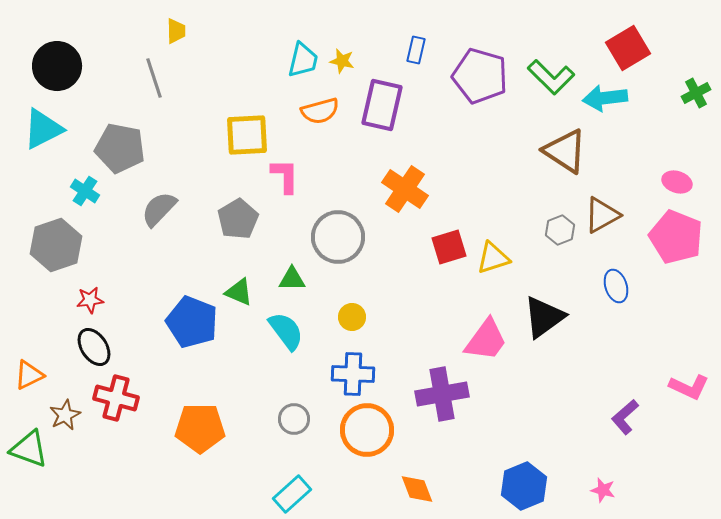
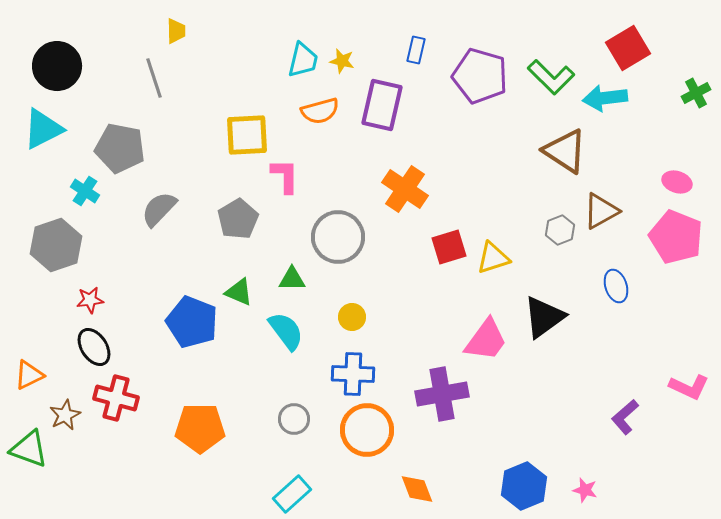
brown triangle at (602, 215): moved 1 px left, 4 px up
pink star at (603, 490): moved 18 px left
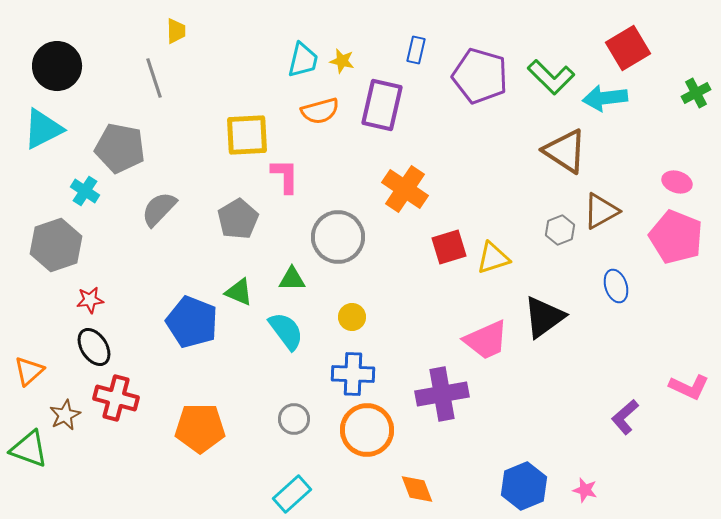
pink trapezoid at (486, 340): rotated 30 degrees clockwise
orange triangle at (29, 375): moved 4 px up; rotated 16 degrees counterclockwise
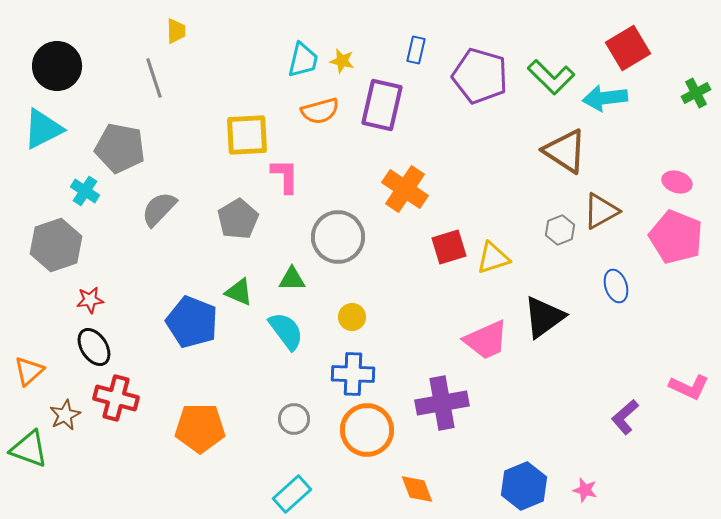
purple cross at (442, 394): moved 9 px down
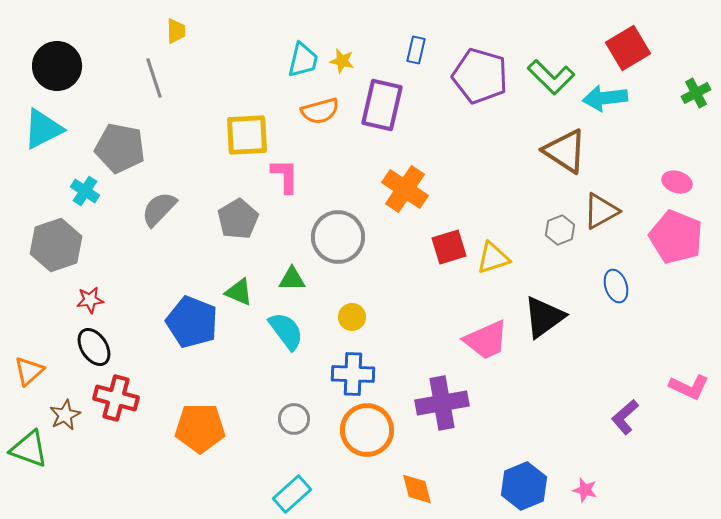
orange diamond at (417, 489): rotated 6 degrees clockwise
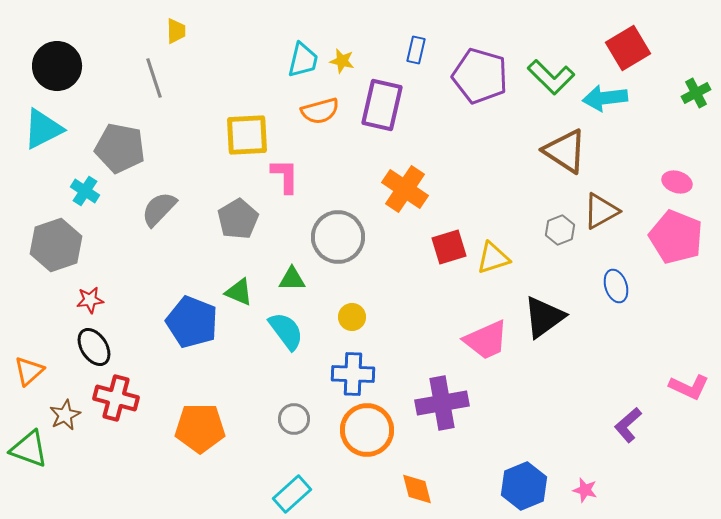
purple L-shape at (625, 417): moved 3 px right, 8 px down
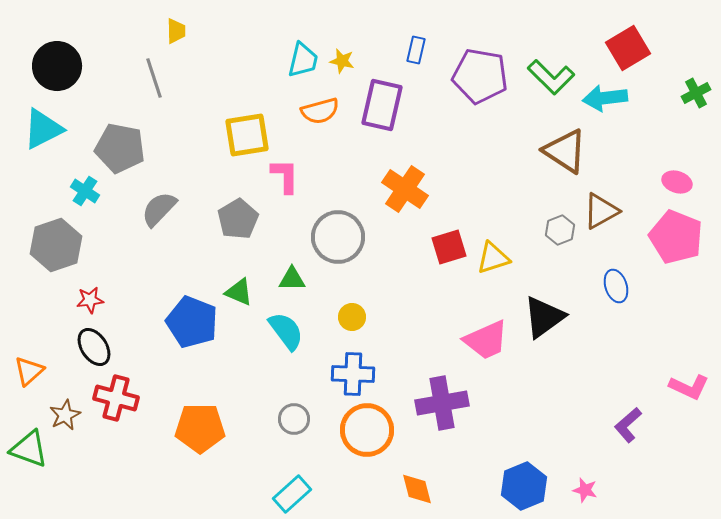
purple pentagon at (480, 76): rotated 6 degrees counterclockwise
yellow square at (247, 135): rotated 6 degrees counterclockwise
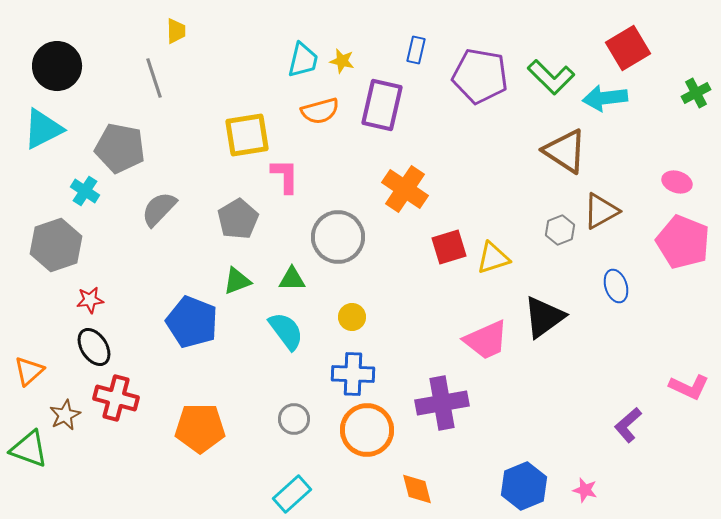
pink pentagon at (676, 237): moved 7 px right, 5 px down
green triangle at (239, 292): moved 2 px left, 11 px up; rotated 44 degrees counterclockwise
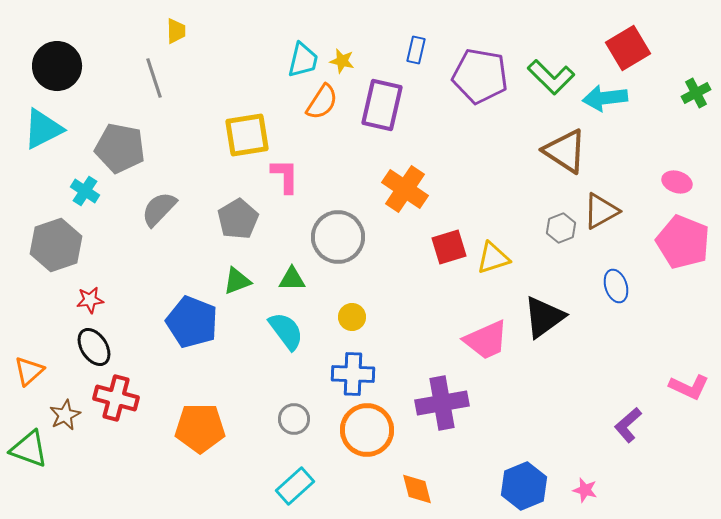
orange semicircle at (320, 111): moved 2 px right, 9 px up; rotated 42 degrees counterclockwise
gray hexagon at (560, 230): moved 1 px right, 2 px up
cyan rectangle at (292, 494): moved 3 px right, 8 px up
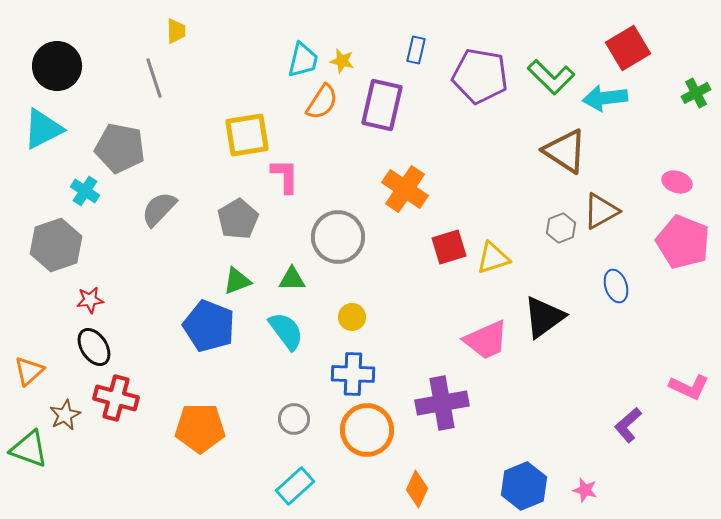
blue pentagon at (192, 322): moved 17 px right, 4 px down
orange diamond at (417, 489): rotated 39 degrees clockwise
